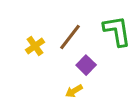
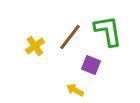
green L-shape: moved 9 px left
purple square: moved 5 px right; rotated 24 degrees counterclockwise
yellow arrow: moved 1 px right, 1 px up; rotated 60 degrees clockwise
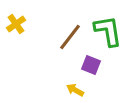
yellow cross: moved 19 px left, 22 px up
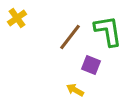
yellow cross: moved 1 px right, 6 px up
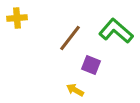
yellow cross: rotated 30 degrees clockwise
green L-shape: moved 8 px right; rotated 40 degrees counterclockwise
brown line: moved 1 px down
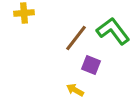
yellow cross: moved 7 px right, 5 px up
green L-shape: moved 3 px left; rotated 12 degrees clockwise
brown line: moved 6 px right
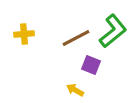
yellow cross: moved 21 px down
green L-shape: rotated 88 degrees clockwise
brown line: rotated 24 degrees clockwise
